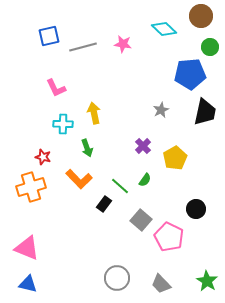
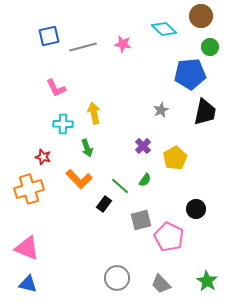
orange cross: moved 2 px left, 2 px down
gray square: rotated 35 degrees clockwise
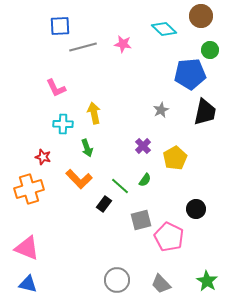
blue square: moved 11 px right, 10 px up; rotated 10 degrees clockwise
green circle: moved 3 px down
gray circle: moved 2 px down
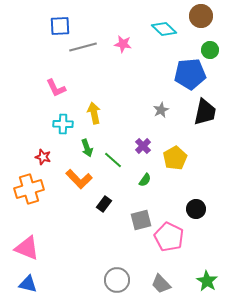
green line: moved 7 px left, 26 px up
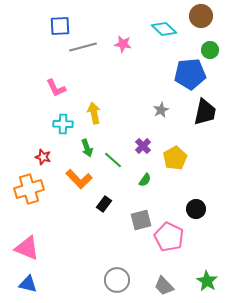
gray trapezoid: moved 3 px right, 2 px down
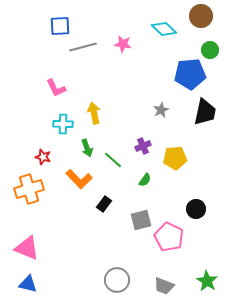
purple cross: rotated 21 degrees clockwise
yellow pentagon: rotated 25 degrees clockwise
gray trapezoid: rotated 25 degrees counterclockwise
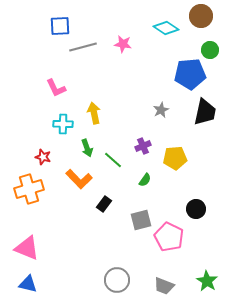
cyan diamond: moved 2 px right, 1 px up; rotated 10 degrees counterclockwise
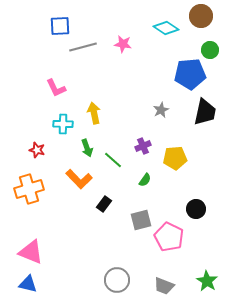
red star: moved 6 px left, 7 px up
pink triangle: moved 4 px right, 4 px down
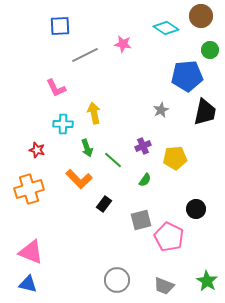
gray line: moved 2 px right, 8 px down; rotated 12 degrees counterclockwise
blue pentagon: moved 3 px left, 2 px down
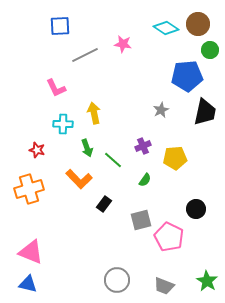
brown circle: moved 3 px left, 8 px down
